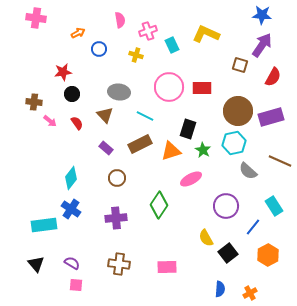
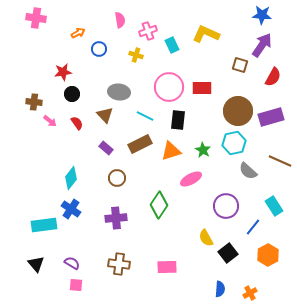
black rectangle at (188, 129): moved 10 px left, 9 px up; rotated 12 degrees counterclockwise
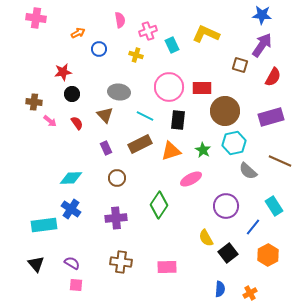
brown circle at (238, 111): moved 13 px left
purple rectangle at (106, 148): rotated 24 degrees clockwise
cyan diamond at (71, 178): rotated 50 degrees clockwise
brown cross at (119, 264): moved 2 px right, 2 px up
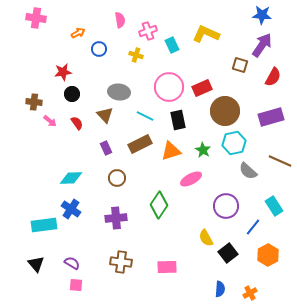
red rectangle at (202, 88): rotated 24 degrees counterclockwise
black rectangle at (178, 120): rotated 18 degrees counterclockwise
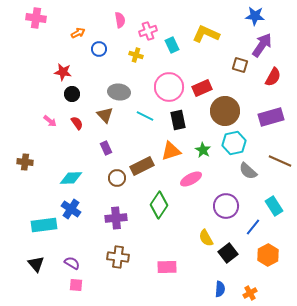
blue star at (262, 15): moved 7 px left, 1 px down
red star at (63, 72): rotated 18 degrees clockwise
brown cross at (34, 102): moved 9 px left, 60 px down
brown rectangle at (140, 144): moved 2 px right, 22 px down
brown cross at (121, 262): moved 3 px left, 5 px up
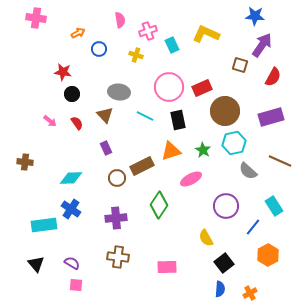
black square at (228, 253): moved 4 px left, 10 px down
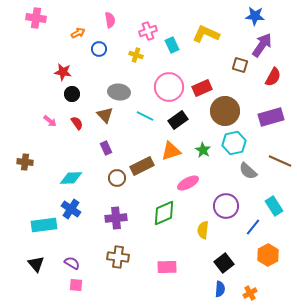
pink semicircle at (120, 20): moved 10 px left
black rectangle at (178, 120): rotated 66 degrees clockwise
pink ellipse at (191, 179): moved 3 px left, 4 px down
green diamond at (159, 205): moved 5 px right, 8 px down; rotated 32 degrees clockwise
yellow semicircle at (206, 238): moved 3 px left, 8 px up; rotated 36 degrees clockwise
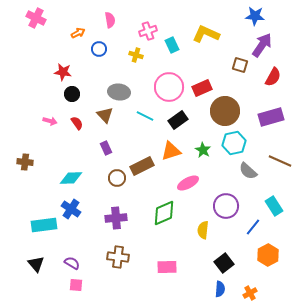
pink cross at (36, 18): rotated 18 degrees clockwise
pink arrow at (50, 121): rotated 24 degrees counterclockwise
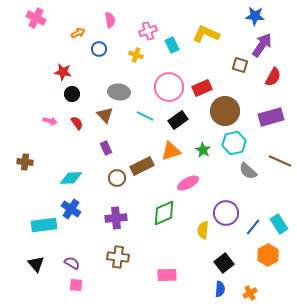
purple circle at (226, 206): moved 7 px down
cyan rectangle at (274, 206): moved 5 px right, 18 px down
pink rectangle at (167, 267): moved 8 px down
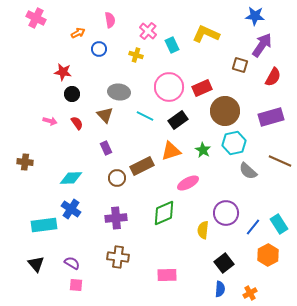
pink cross at (148, 31): rotated 30 degrees counterclockwise
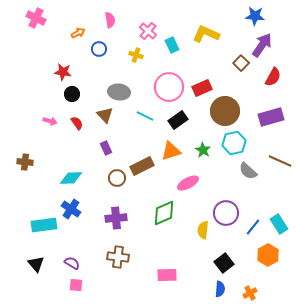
brown square at (240, 65): moved 1 px right, 2 px up; rotated 28 degrees clockwise
